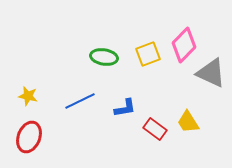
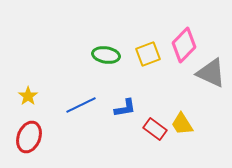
green ellipse: moved 2 px right, 2 px up
yellow star: rotated 24 degrees clockwise
blue line: moved 1 px right, 4 px down
yellow trapezoid: moved 6 px left, 2 px down
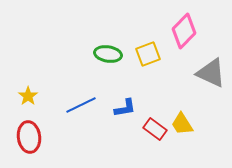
pink diamond: moved 14 px up
green ellipse: moved 2 px right, 1 px up
red ellipse: rotated 28 degrees counterclockwise
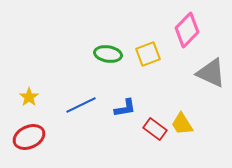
pink diamond: moved 3 px right, 1 px up
yellow star: moved 1 px right, 1 px down
red ellipse: rotated 72 degrees clockwise
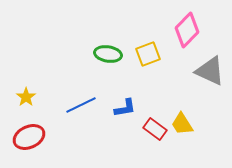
gray triangle: moved 1 px left, 2 px up
yellow star: moved 3 px left
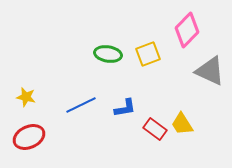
yellow star: rotated 24 degrees counterclockwise
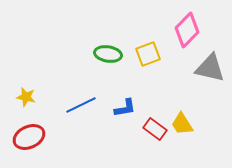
gray triangle: moved 3 px up; rotated 12 degrees counterclockwise
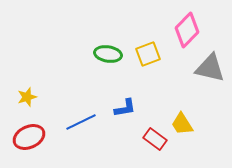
yellow star: moved 1 px right; rotated 30 degrees counterclockwise
blue line: moved 17 px down
red rectangle: moved 10 px down
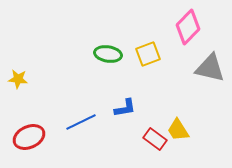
pink diamond: moved 1 px right, 3 px up
yellow star: moved 9 px left, 18 px up; rotated 24 degrees clockwise
yellow trapezoid: moved 4 px left, 6 px down
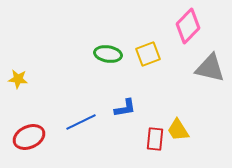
pink diamond: moved 1 px up
red rectangle: rotated 60 degrees clockwise
